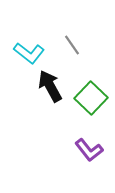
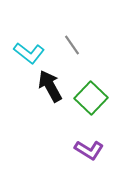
purple L-shape: rotated 20 degrees counterclockwise
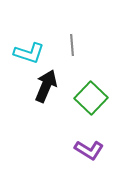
gray line: rotated 30 degrees clockwise
cyan L-shape: rotated 20 degrees counterclockwise
black arrow: moved 4 px left; rotated 52 degrees clockwise
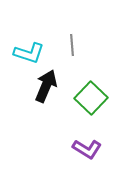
purple L-shape: moved 2 px left, 1 px up
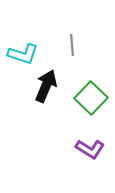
cyan L-shape: moved 6 px left, 1 px down
purple L-shape: moved 3 px right
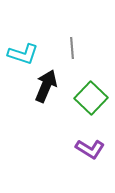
gray line: moved 3 px down
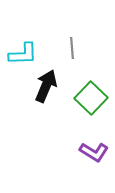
cyan L-shape: rotated 20 degrees counterclockwise
purple L-shape: moved 4 px right, 3 px down
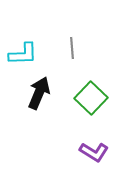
black arrow: moved 7 px left, 7 px down
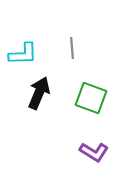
green square: rotated 24 degrees counterclockwise
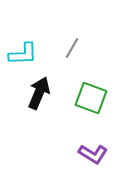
gray line: rotated 35 degrees clockwise
purple L-shape: moved 1 px left, 2 px down
